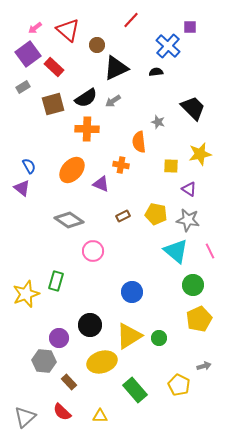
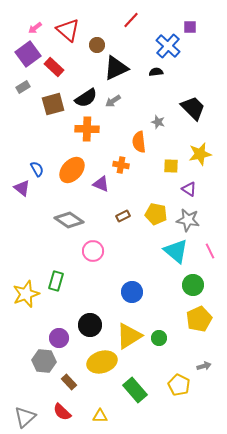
blue semicircle at (29, 166): moved 8 px right, 3 px down
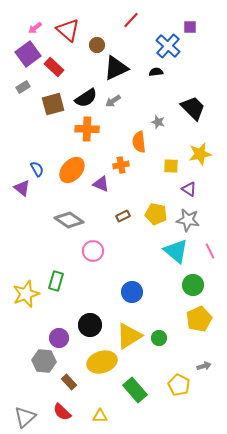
orange cross at (121, 165): rotated 21 degrees counterclockwise
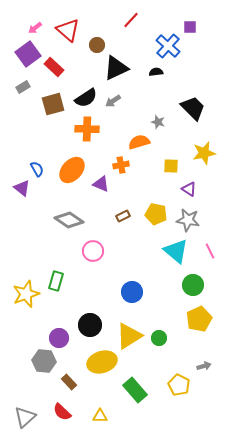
orange semicircle at (139, 142): rotated 80 degrees clockwise
yellow star at (200, 154): moved 4 px right, 1 px up
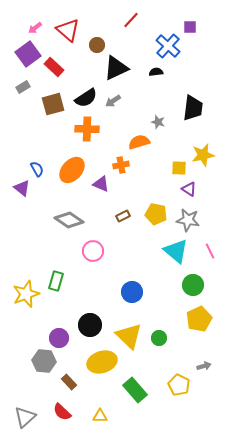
black trapezoid at (193, 108): rotated 52 degrees clockwise
yellow star at (204, 153): moved 1 px left, 2 px down
yellow square at (171, 166): moved 8 px right, 2 px down
yellow triangle at (129, 336): rotated 44 degrees counterclockwise
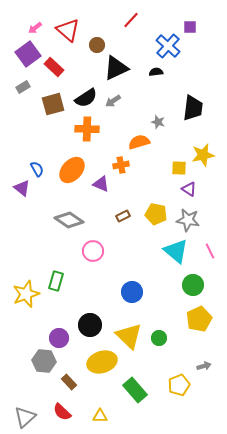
yellow pentagon at (179, 385): rotated 25 degrees clockwise
